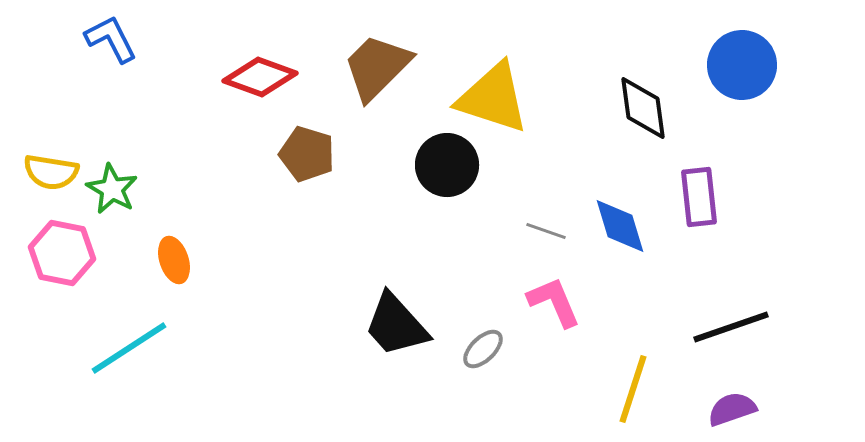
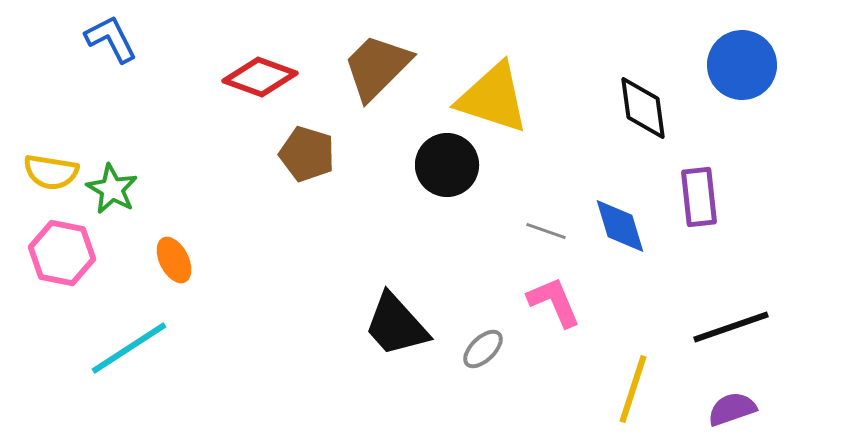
orange ellipse: rotated 9 degrees counterclockwise
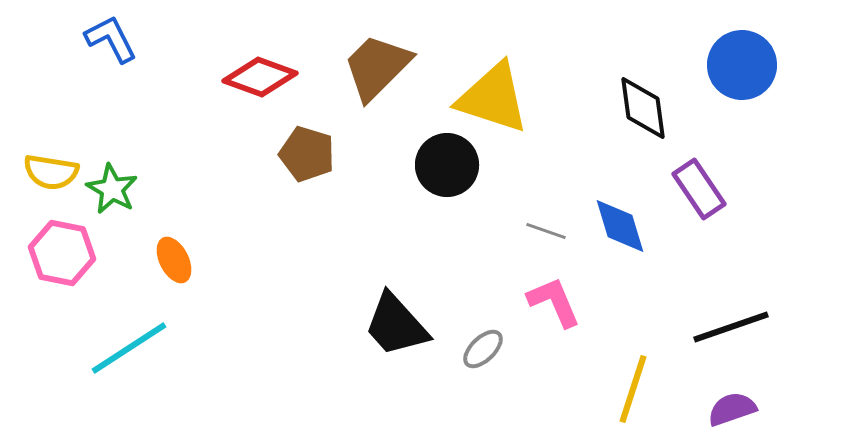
purple rectangle: moved 8 px up; rotated 28 degrees counterclockwise
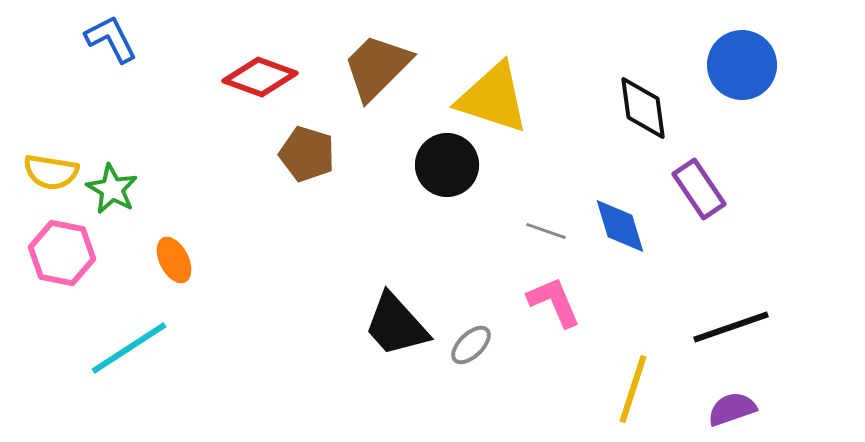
gray ellipse: moved 12 px left, 4 px up
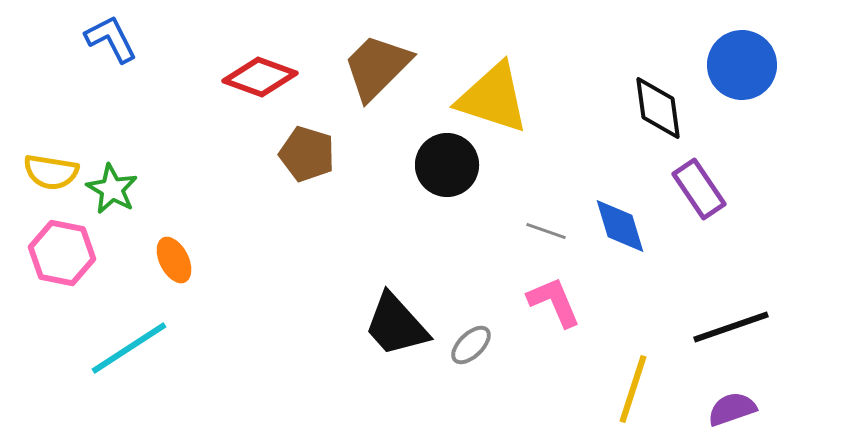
black diamond: moved 15 px right
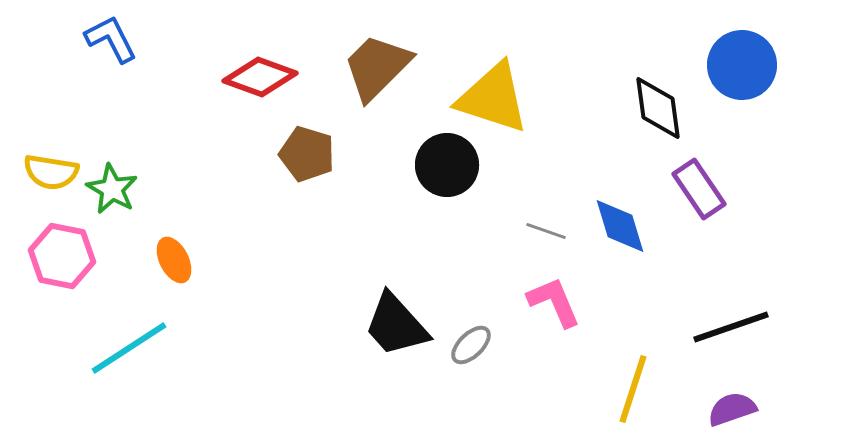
pink hexagon: moved 3 px down
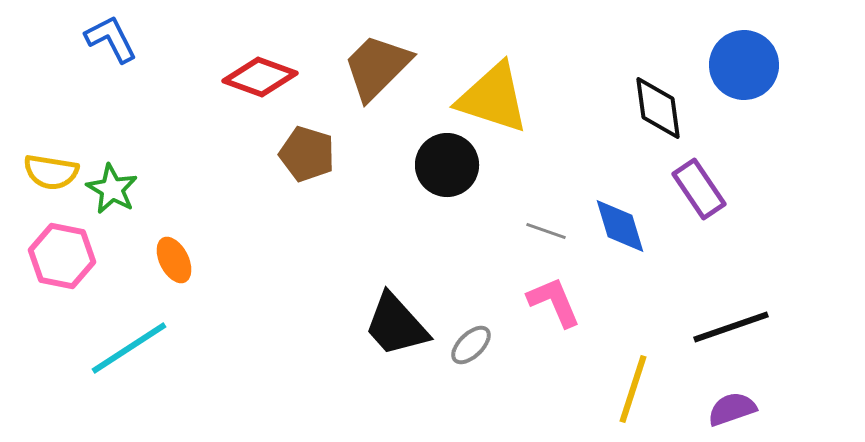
blue circle: moved 2 px right
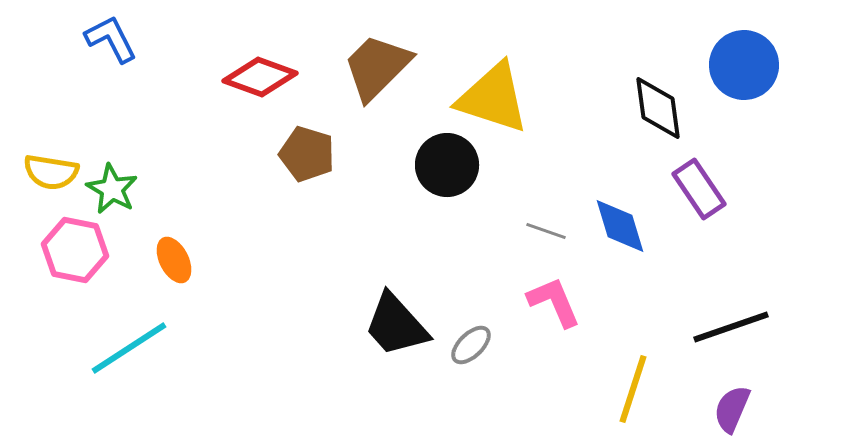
pink hexagon: moved 13 px right, 6 px up
purple semicircle: rotated 48 degrees counterclockwise
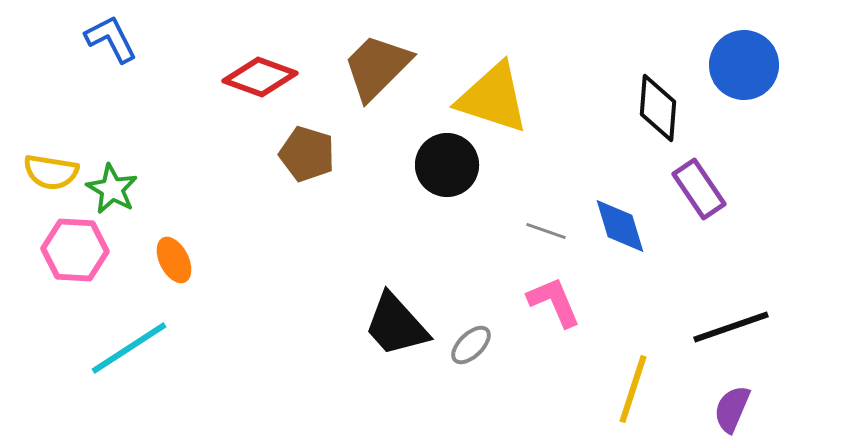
black diamond: rotated 12 degrees clockwise
pink hexagon: rotated 8 degrees counterclockwise
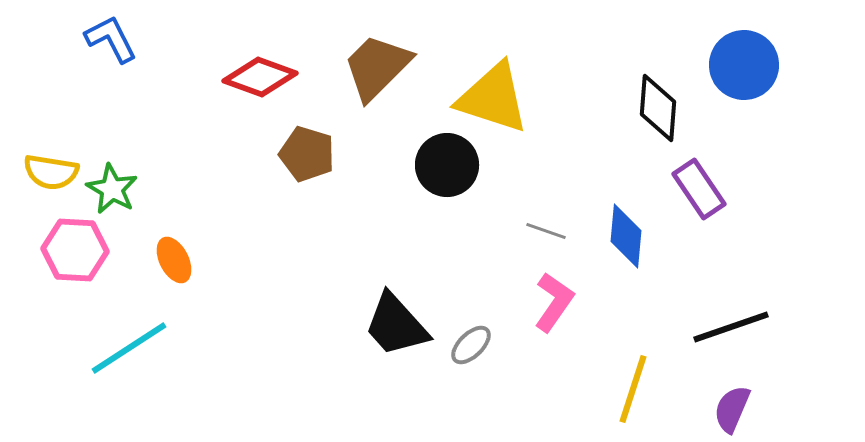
blue diamond: moved 6 px right, 10 px down; rotated 22 degrees clockwise
pink L-shape: rotated 58 degrees clockwise
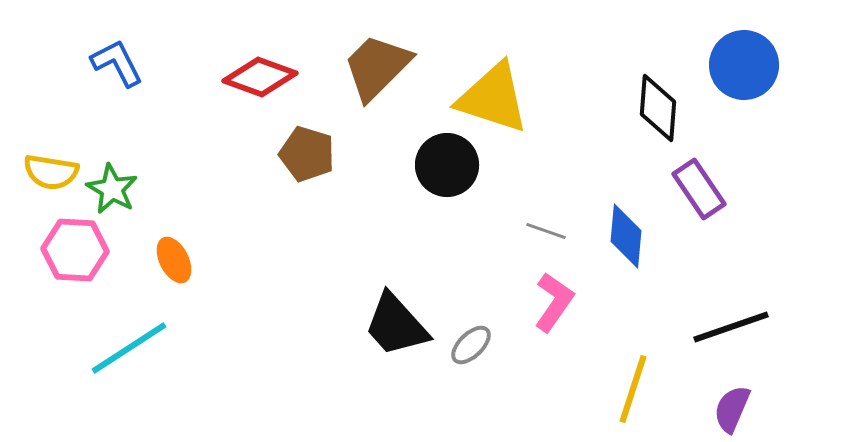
blue L-shape: moved 6 px right, 24 px down
